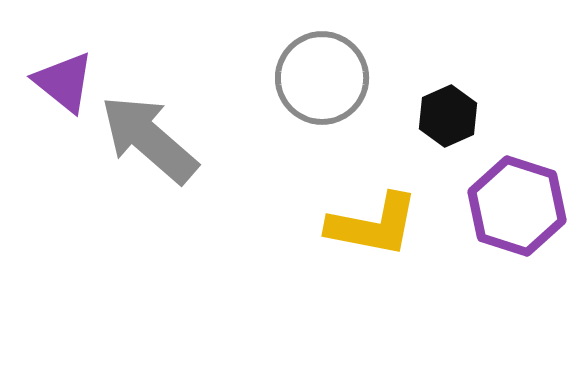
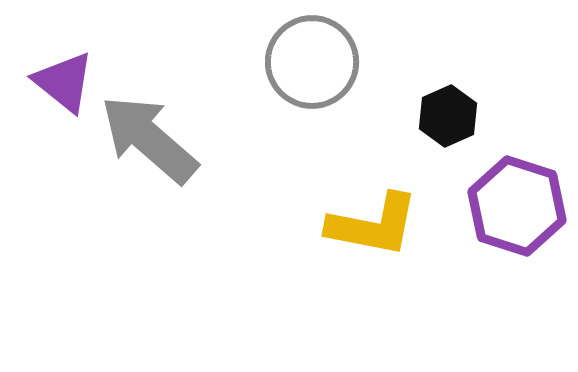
gray circle: moved 10 px left, 16 px up
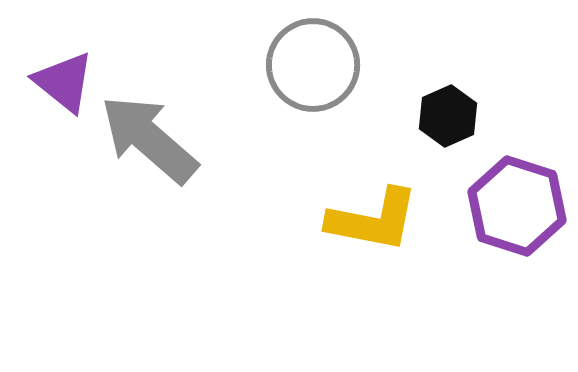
gray circle: moved 1 px right, 3 px down
yellow L-shape: moved 5 px up
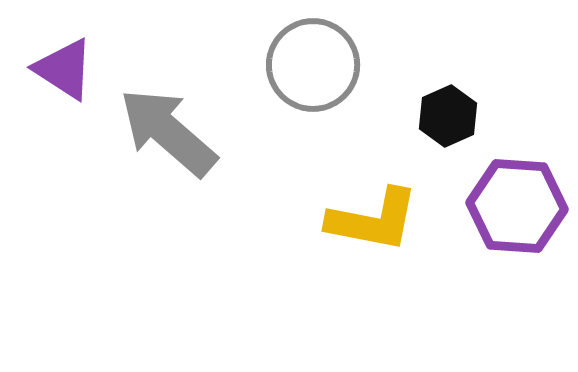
purple triangle: moved 13 px up; rotated 6 degrees counterclockwise
gray arrow: moved 19 px right, 7 px up
purple hexagon: rotated 14 degrees counterclockwise
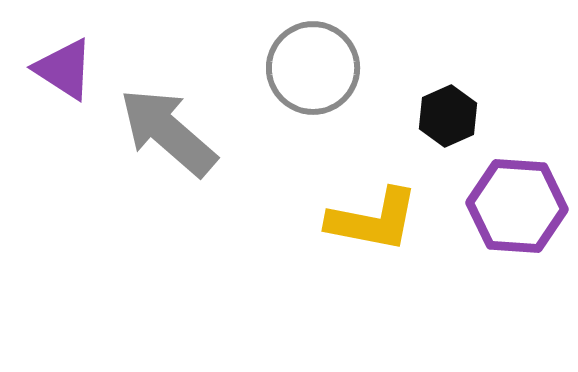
gray circle: moved 3 px down
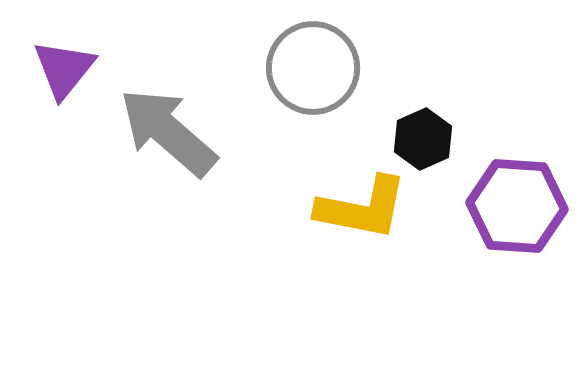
purple triangle: rotated 36 degrees clockwise
black hexagon: moved 25 px left, 23 px down
yellow L-shape: moved 11 px left, 12 px up
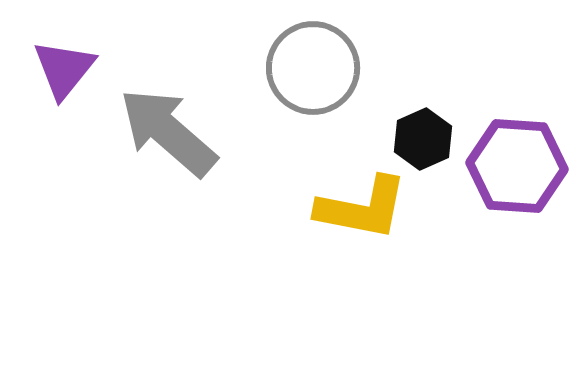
purple hexagon: moved 40 px up
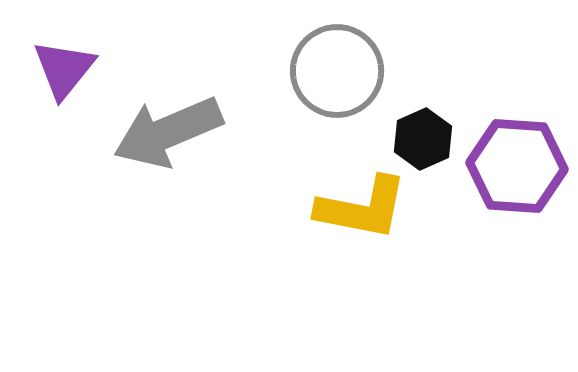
gray circle: moved 24 px right, 3 px down
gray arrow: rotated 64 degrees counterclockwise
